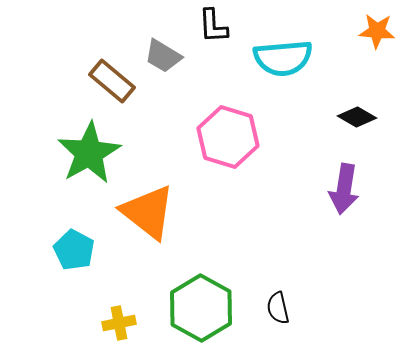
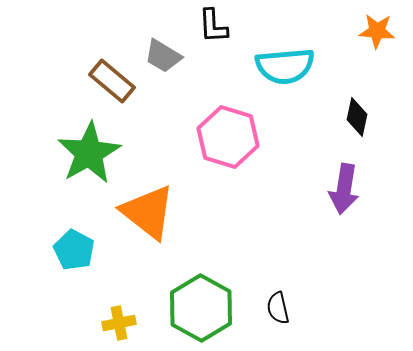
cyan semicircle: moved 2 px right, 8 px down
black diamond: rotated 72 degrees clockwise
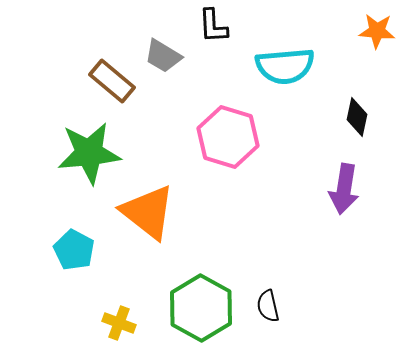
green star: rotated 24 degrees clockwise
black semicircle: moved 10 px left, 2 px up
yellow cross: rotated 32 degrees clockwise
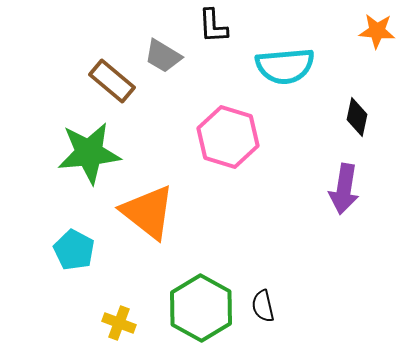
black semicircle: moved 5 px left
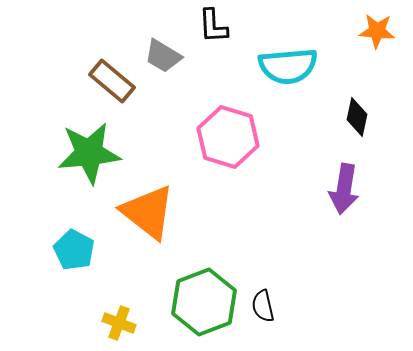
cyan semicircle: moved 3 px right
green hexagon: moved 3 px right, 6 px up; rotated 10 degrees clockwise
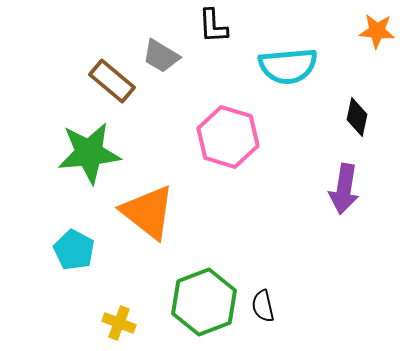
gray trapezoid: moved 2 px left
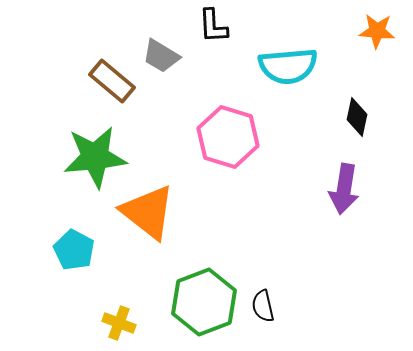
green star: moved 6 px right, 4 px down
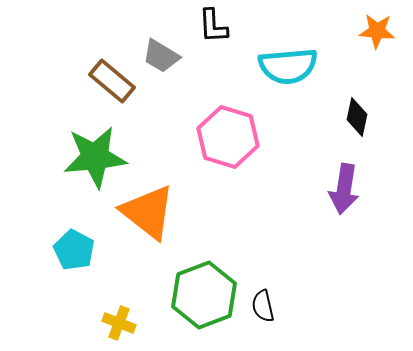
green hexagon: moved 7 px up
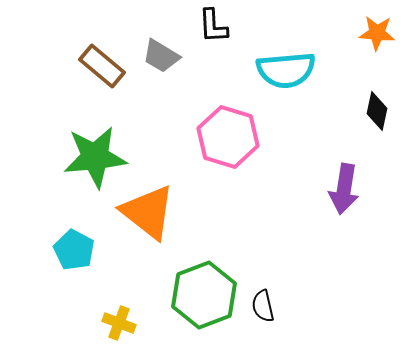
orange star: moved 2 px down
cyan semicircle: moved 2 px left, 4 px down
brown rectangle: moved 10 px left, 15 px up
black diamond: moved 20 px right, 6 px up
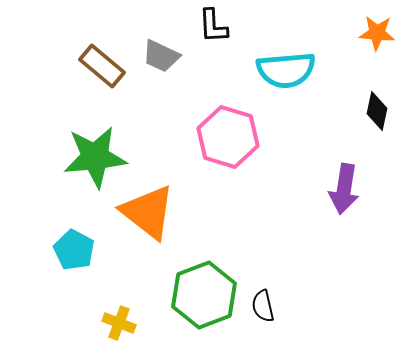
gray trapezoid: rotated 6 degrees counterclockwise
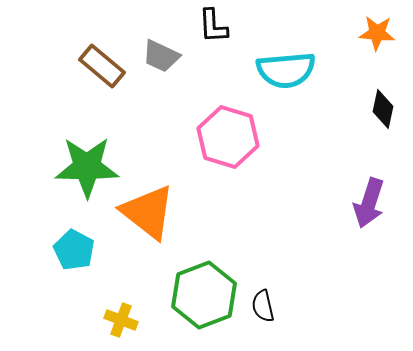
black diamond: moved 6 px right, 2 px up
green star: moved 8 px left, 10 px down; rotated 6 degrees clockwise
purple arrow: moved 25 px right, 14 px down; rotated 9 degrees clockwise
yellow cross: moved 2 px right, 3 px up
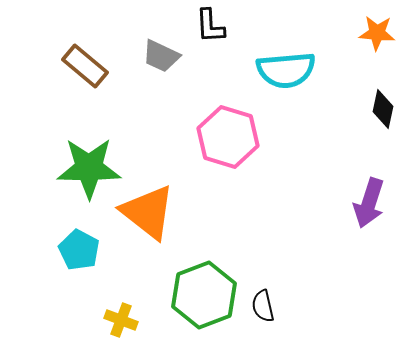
black L-shape: moved 3 px left
brown rectangle: moved 17 px left
green star: moved 2 px right, 1 px down
cyan pentagon: moved 5 px right
